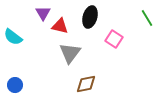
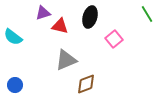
purple triangle: rotated 42 degrees clockwise
green line: moved 4 px up
pink square: rotated 18 degrees clockwise
gray triangle: moved 4 px left, 7 px down; rotated 30 degrees clockwise
brown diamond: rotated 10 degrees counterclockwise
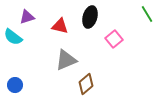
purple triangle: moved 16 px left, 4 px down
brown diamond: rotated 20 degrees counterclockwise
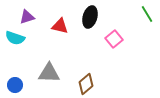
cyan semicircle: moved 2 px right, 1 px down; rotated 18 degrees counterclockwise
gray triangle: moved 17 px left, 13 px down; rotated 25 degrees clockwise
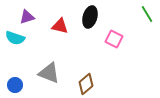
pink square: rotated 24 degrees counterclockwise
gray triangle: rotated 20 degrees clockwise
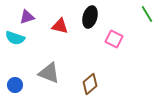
brown diamond: moved 4 px right
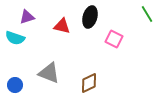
red triangle: moved 2 px right
brown diamond: moved 1 px left, 1 px up; rotated 15 degrees clockwise
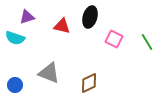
green line: moved 28 px down
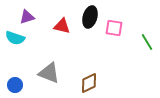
pink square: moved 11 px up; rotated 18 degrees counterclockwise
